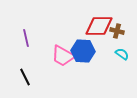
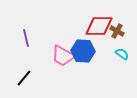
brown cross: rotated 16 degrees clockwise
black line: moved 1 px left, 1 px down; rotated 66 degrees clockwise
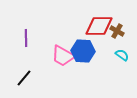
purple line: rotated 12 degrees clockwise
cyan semicircle: moved 1 px down
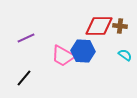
brown cross: moved 3 px right, 5 px up; rotated 24 degrees counterclockwise
purple line: rotated 66 degrees clockwise
cyan semicircle: moved 3 px right
